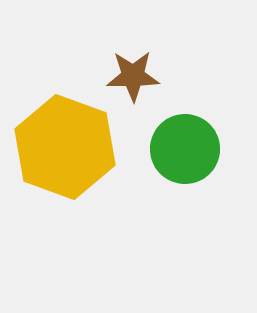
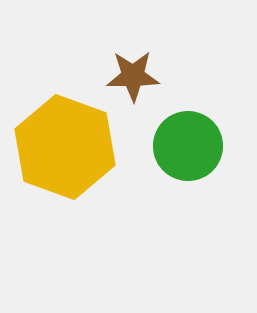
green circle: moved 3 px right, 3 px up
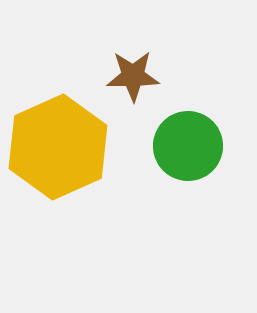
yellow hexagon: moved 7 px left; rotated 16 degrees clockwise
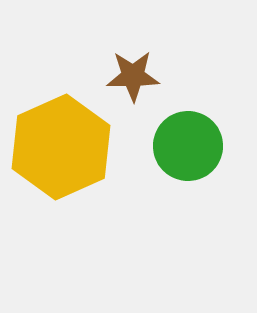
yellow hexagon: moved 3 px right
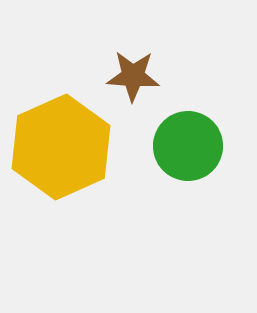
brown star: rotated 4 degrees clockwise
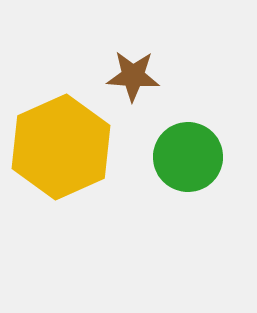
green circle: moved 11 px down
